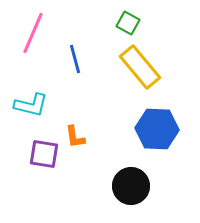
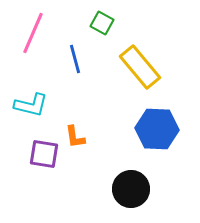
green square: moved 26 px left
black circle: moved 3 px down
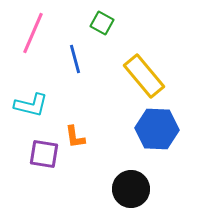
yellow rectangle: moved 4 px right, 9 px down
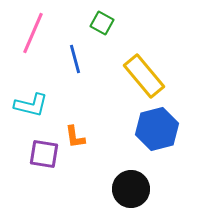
blue hexagon: rotated 18 degrees counterclockwise
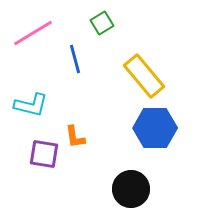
green square: rotated 30 degrees clockwise
pink line: rotated 36 degrees clockwise
blue hexagon: moved 2 px left, 1 px up; rotated 15 degrees clockwise
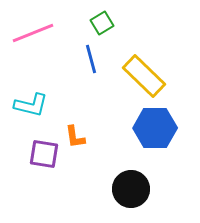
pink line: rotated 9 degrees clockwise
blue line: moved 16 px right
yellow rectangle: rotated 6 degrees counterclockwise
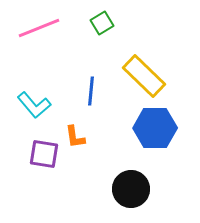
pink line: moved 6 px right, 5 px up
blue line: moved 32 px down; rotated 20 degrees clockwise
cyan L-shape: moved 3 px right; rotated 36 degrees clockwise
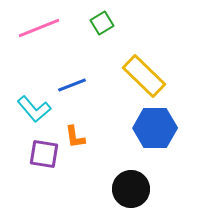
blue line: moved 19 px left, 6 px up; rotated 64 degrees clockwise
cyan L-shape: moved 4 px down
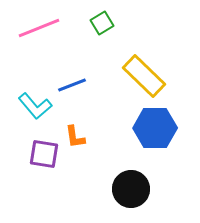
cyan L-shape: moved 1 px right, 3 px up
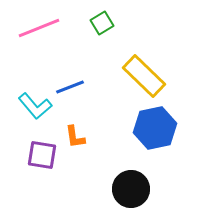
blue line: moved 2 px left, 2 px down
blue hexagon: rotated 12 degrees counterclockwise
purple square: moved 2 px left, 1 px down
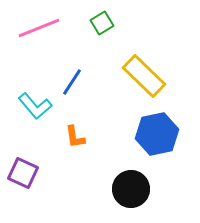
blue line: moved 2 px right, 5 px up; rotated 36 degrees counterclockwise
blue hexagon: moved 2 px right, 6 px down
purple square: moved 19 px left, 18 px down; rotated 16 degrees clockwise
